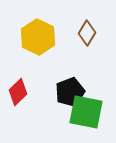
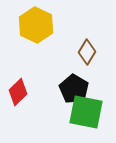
brown diamond: moved 19 px down
yellow hexagon: moved 2 px left, 12 px up
black pentagon: moved 4 px right, 3 px up; rotated 20 degrees counterclockwise
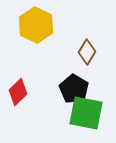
green square: moved 1 px down
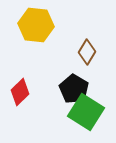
yellow hexagon: rotated 20 degrees counterclockwise
red diamond: moved 2 px right
green square: moved 1 px up; rotated 21 degrees clockwise
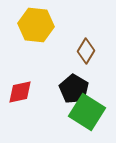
brown diamond: moved 1 px left, 1 px up
red diamond: rotated 32 degrees clockwise
green square: moved 1 px right
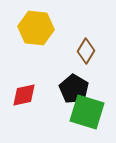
yellow hexagon: moved 3 px down
red diamond: moved 4 px right, 3 px down
green square: rotated 15 degrees counterclockwise
